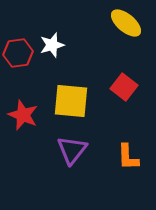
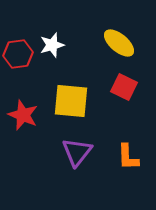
yellow ellipse: moved 7 px left, 20 px down
red hexagon: moved 1 px down
red square: rotated 12 degrees counterclockwise
purple triangle: moved 5 px right, 2 px down
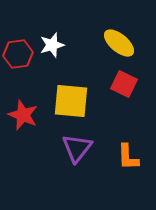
red square: moved 3 px up
purple triangle: moved 4 px up
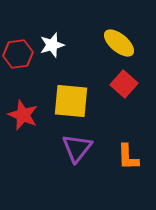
red square: rotated 16 degrees clockwise
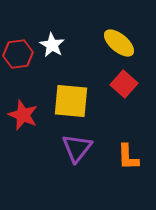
white star: rotated 25 degrees counterclockwise
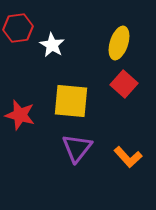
yellow ellipse: rotated 68 degrees clockwise
red hexagon: moved 26 px up
red star: moved 3 px left; rotated 8 degrees counterclockwise
orange L-shape: rotated 40 degrees counterclockwise
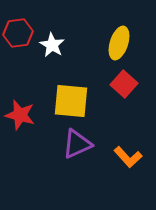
red hexagon: moved 5 px down
purple triangle: moved 4 px up; rotated 28 degrees clockwise
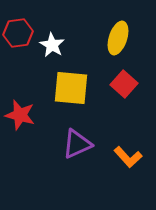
yellow ellipse: moved 1 px left, 5 px up
yellow square: moved 13 px up
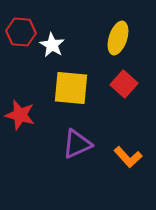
red hexagon: moved 3 px right, 1 px up; rotated 12 degrees clockwise
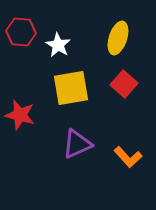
white star: moved 6 px right
yellow square: rotated 15 degrees counterclockwise
